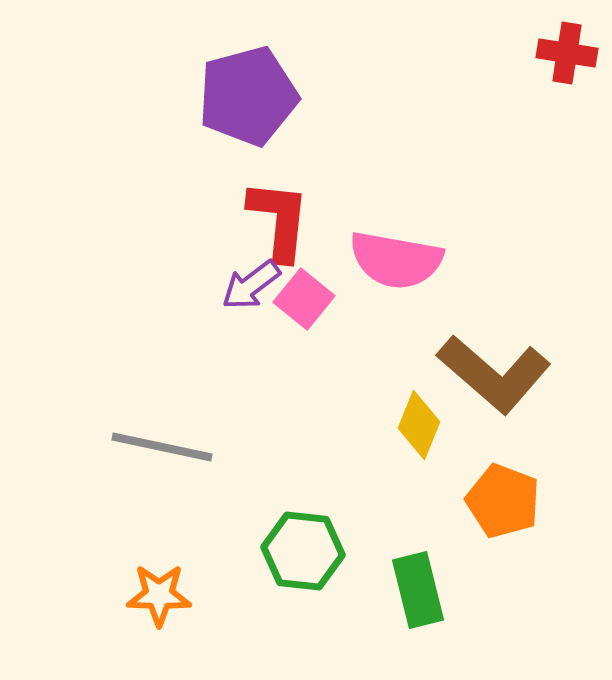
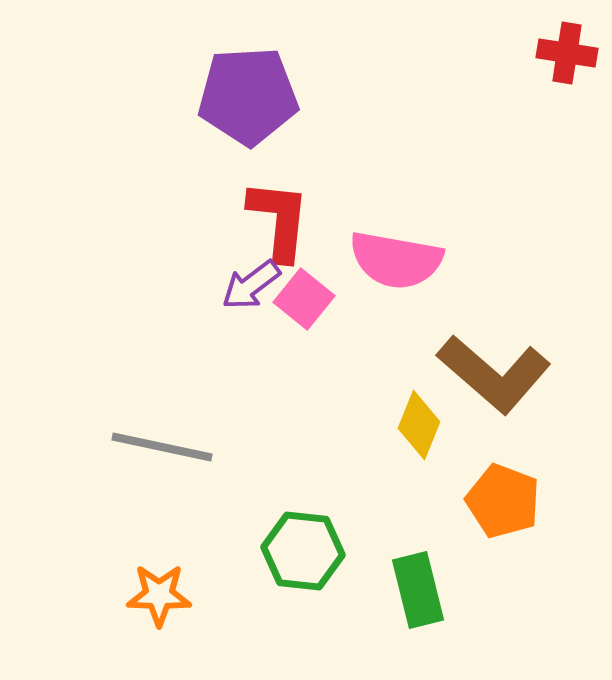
purple pentagon: rotated 12 degrees clockwise
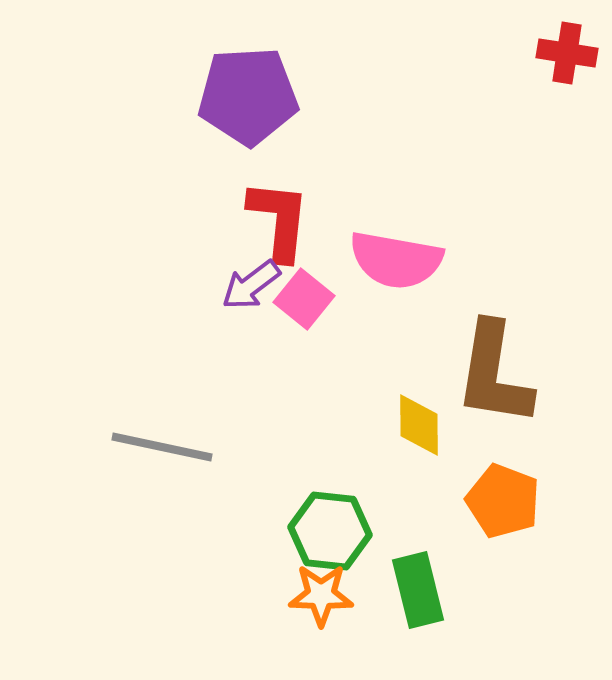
brown L-shape: rotated 58 degrees clockwise
yellow diamond: rotated 22 degrees counterclockwise
green hexagon: moved 27 px right, 20 px up
orange star: moved 162 px right
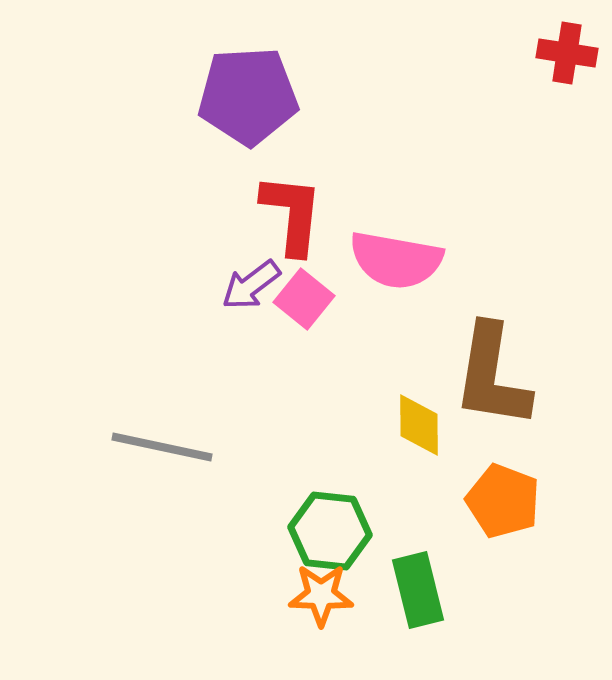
red L-shape: moved 13 px right, 6 px up
brown L-shape: moved 2 px left, 2 px down
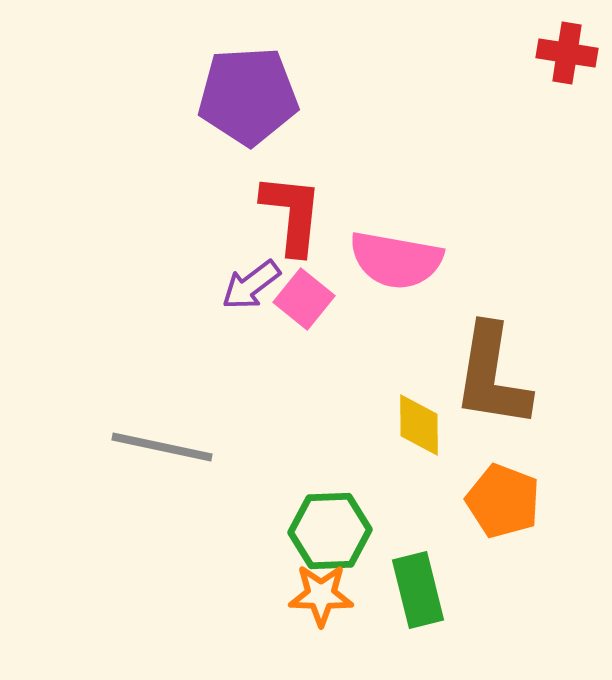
green hexagon: rotated 8 degrees counterclockwise
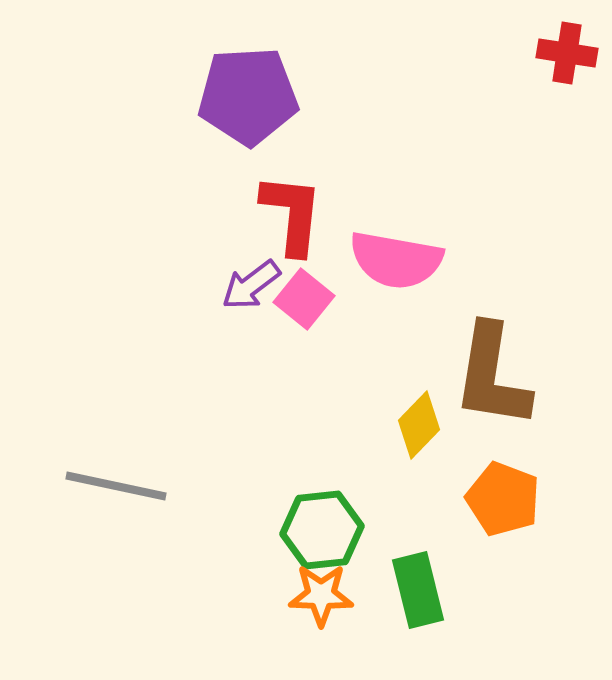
yellow diamond: rotated 44 degrees clockwise
gray line: moved 46 px left, 39 px down
orange pentagon: moved 2 px up
green hexagon: moved 8 px left, 1 px up; rotated 4 degrees counterclockwise
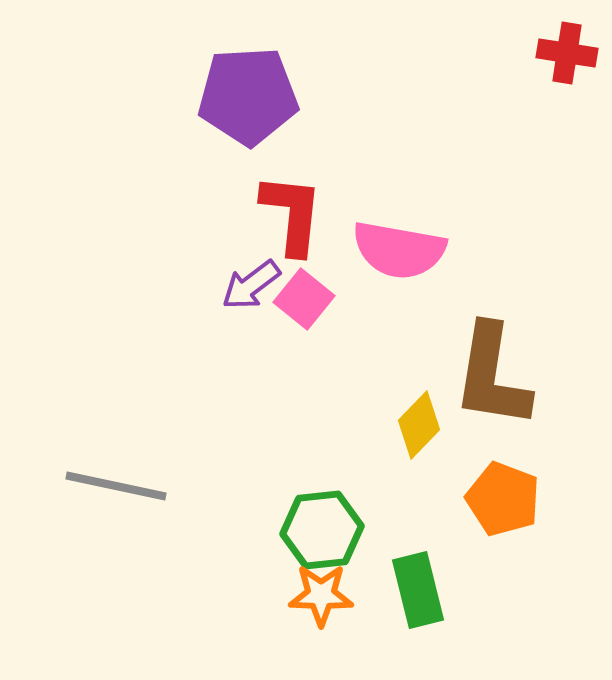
pink semicircle: moved 3 px right, 10 px up
